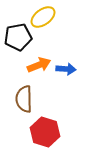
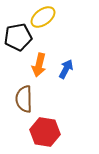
orange arrow: rotated 125 degrees clockwise
blue arrow: rotated 66 degrees counterclockwise
red hexagon: rotated 8 degrees counterclockwise
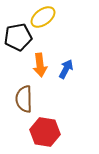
orange arrow: moved 1 px right; rotated 20 degrees counterclockwise
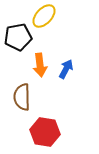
yellow ellipse: moved 1 px right, 1 px up; rotated 10 degrees counterclockwise
brown semicircle: moved 2 px left, 2 px up
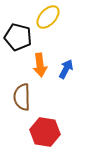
yellow ellipse: moved 4 px right, 1 px down
black pentagon: rotated 24 degrees clockwise
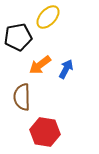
black pentagon: rotated 24 degrees counterclockwise
orange arrow: rotated 60 degrees clockwise
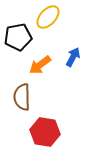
blue arrow: moved 7 px right, 12 px up
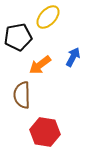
brown semicircle: moved 2 px up
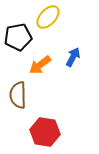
brown semicircle: moved 4 px left
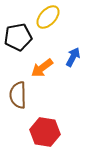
orange arrow: moved 2 px right, 3 px down
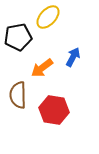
red hexagon: moved 9 px right, 22 px up
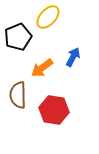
black pentagon: rotated 12 degrees counterclockwise
